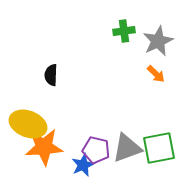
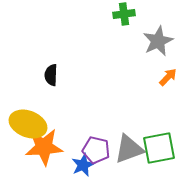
green cross: moved 17 px up
orange arrow: moved 12 px right, 3 px down; rotated 90 degrees counterclockwise
gray triangle: moved 2 px right, 1 px down
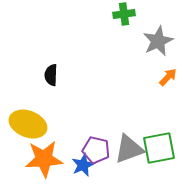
orange star: moved 12 px down
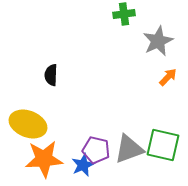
green square: moved 4 px right, 3 px up; rotated 24 degrees clockwise
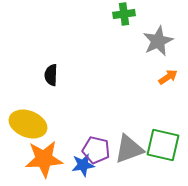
orange arrow: rotated 12 degrees clockwise
blue star: rotated 15 degrees clockwise
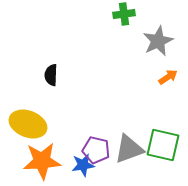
orange star: moved 2 px left, 2 px down
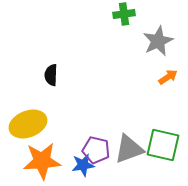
yellow ellipse: rotated 42 degrees counterclockwise
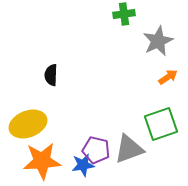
green square: moved 2 px left, 21 px up; rotated 32 degrees counterclockwise
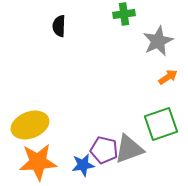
black semicircle: moved 8 px right, 49 px up
yellow ellipse: moved 2 px right, 1 px down
purple pentagon: moved 8 px right
orange star: moved 4 px left, 1 px down
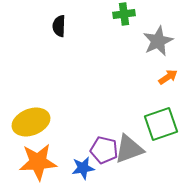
yellow ellipse: moved 1 px right, 3 px up
blue star: moved 3 px down
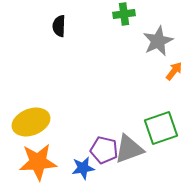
orange arrow: moved 6 px right, 6 px up; rotated 18 degrees counterclockwise
green square: moved 4 px down
